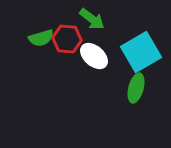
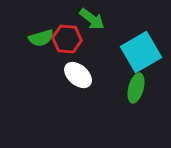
white ellipse: moved 16 px left, 19 px down
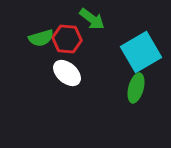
white ellipse: moved 11 px left, 2 px up
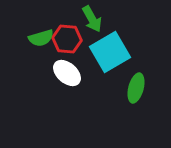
green arrow: rotated 24 degrees clockwise
cyan square: moved 31 px left
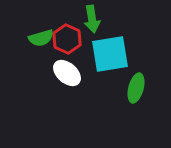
green arrow: rotated 20 degrees clockwise
red hexagon: rotated 20 degrees clockwise
cyan square: moved 2 px down; rotated 21 degrees clockwise
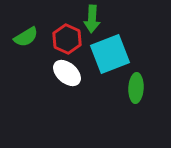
green arrow: rotated 12 degrees clockwise
green semicircle: moved 15 px left, 1 px up; rotated 15 degrees counterclockwise
cyan square: rotated 12 degrees counterclockwise
green ellipse: rotated 12 degrees counterclockwise
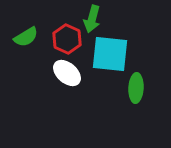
green arrow: rotated 12 degrees clockwise
cyan square: rotated 27 degrees clockwise
